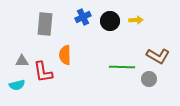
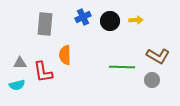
gray triangle: moved 2 px left, 2 px down
gray circle: moved 3 px right, 1 px down
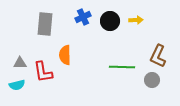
brown L-shape: rotated 85 degrees clockwise
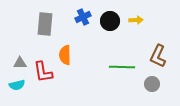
gray circle: moved 4 px down
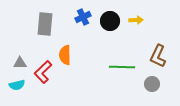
red L-shape: rotated 55 degrees clockwise
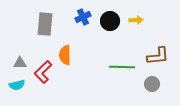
brown L-shape: rotated 120 degrees counterclockwise
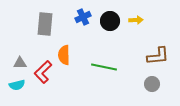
orange semicircle: moved 1 px left
green line: moved 18 px left; rotated 10 degrees clockwise
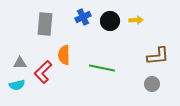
green line: moved 2 px left, 1 px down
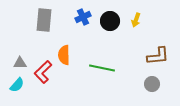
yellow arrow: rotated 112 degrees clockwise
gray rectangle: moved 1 px left, 4 px up
cyan semicircle: rotated 35 degrees counterclockwise
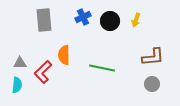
gray rectangle: rotated 10 degrees counterclockwise
brown L-shape: moved 5 px left, 1 px down
cyan semicircle: rotated 35 degrees counterclockwise
